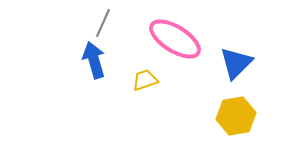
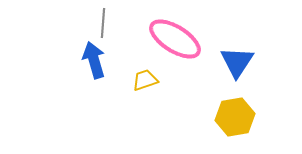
gray line: rotated 20 degrees counterclockwise
blue triangle: moved 1 px right, 1 px up; rotated 12 degrees counterclockwise
yellow hexagon: moved 1 px left, 1 px down
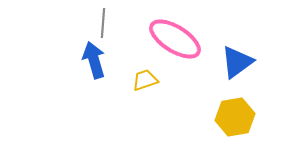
blue triangle: rotated 21 degrees clockwise
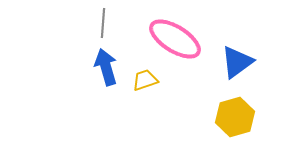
blue arrow: moved 12 px right, 7 px down
yellow hexagon: rotated 6 degrees counterclockwise
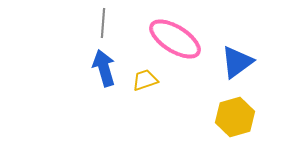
blue arrow: moved 2 px left, 1 px down
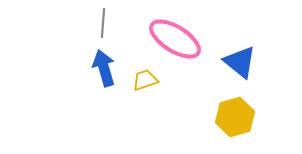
blue triangle: moved 3 px right; rotated 45 degrees counterclockwise
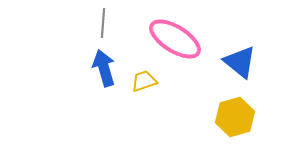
yellow trapezoid: moved 1 px left, 1 px down
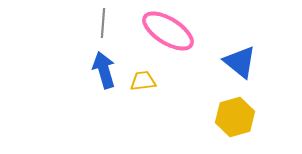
pink ellipse: moved 7 px left, 8 px up
blue arrow: moved 2 px down
yellow trapezoid: moved 1 px left; rotated 12 degrees clockwise
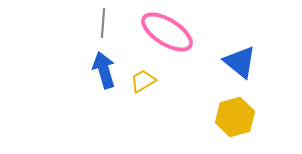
pink ellipse: moved 1 px left, 1 px down
yellow trapezoid: rotated 24 degrees counterclockwise
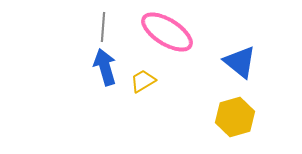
gray line: moved 4 px down
blue arrow: moved 1 px right, 3 px up
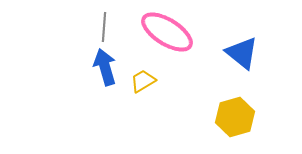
gray line: moved 1 px right
blue triangle: moved 2 px right, 9 px up
